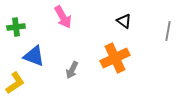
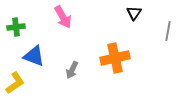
black triangle: moved 10 px right, 8 px up; rotated 28 degrees clockwise
orange cross: rotated 12 degrees clockwise
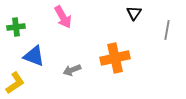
gray line: moved 1 px left, 1 px up
gray arrow: rotated 42 degrees clockwise
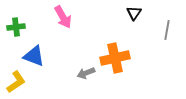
gray arrow: moved 14 px right, 3 px down
yellow L-shape: moved 1 px right, 1 px up
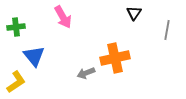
blue triangle: rotated 30 degrees clockwise
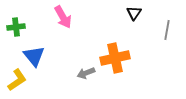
yellow L-shape: moved 1 px right, 2 px up
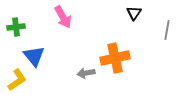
gray arrow: rotated 12 degrees clockwise
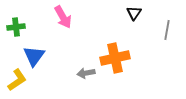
blue triangle: rotated 15 degrees clockwise
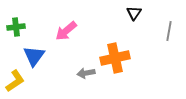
pink arrow: moved 3 px right, 14 px down; rotated 80 degrees clockwise
gray line: moved 2 px right, 1 px down
yellow L-shape: moved 2 px left, 1 px down
